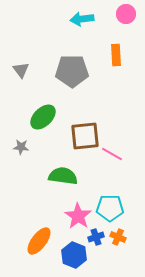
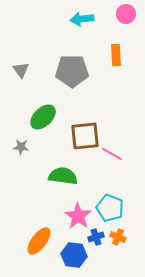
cyan pentagon: rotated 20 degrees clockwise
blue hexagon: rotated 15 degrees counterclockwise
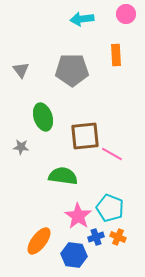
gray pentagon: moved 1 px up
green ellipse: rotated 64 degrees counterclockwise
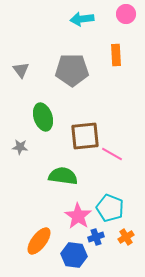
gray star: moved 1 px left
orange cross: moved 8 px right; rotated 35 degrees clockwise
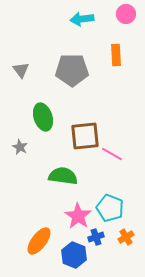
gray star: rotated 21 degrees clockwise
blue hexagon: rotated 15 degrees clockwise
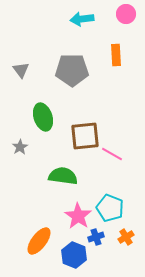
gray star: rotated 14 degrees clockwise
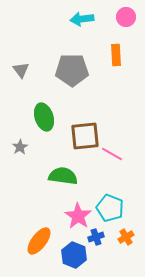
pink circle: moved 3 px down
green ellipse: moved 1 px right
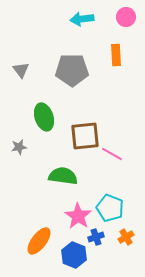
gray star: moved 1 px left; rotated 21 degrees clockwise
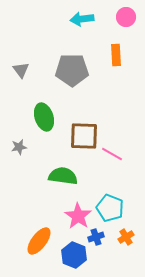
brown square: moved 1 px left; rotated 8 degrees clockwise
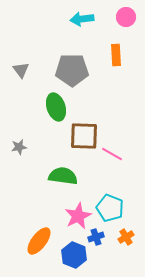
green ellipse: moved 12 px right, 10 px up
pink star: rotated 12 degrees clockwise
